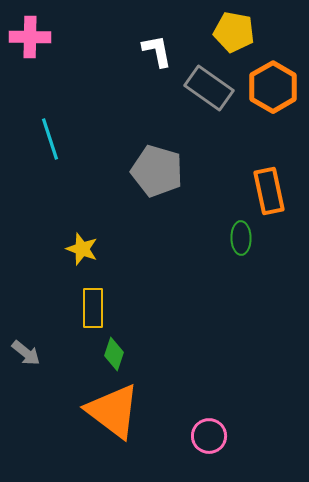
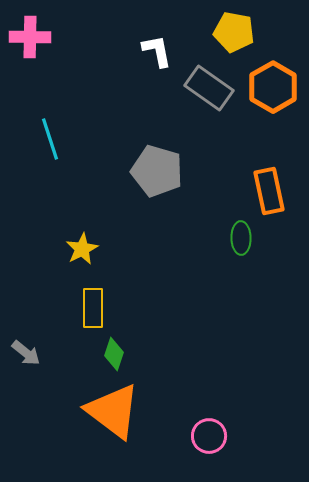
yellow star: rotated 24 degrees clockwise
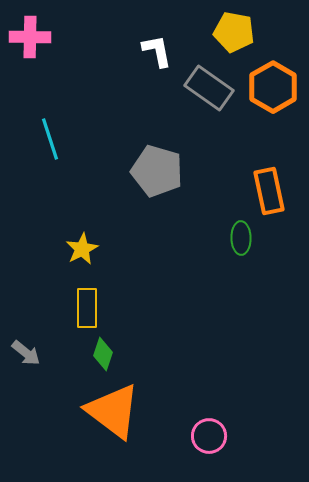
yellow rectangle: moved 6 px left
green diamond: moved 11 px left
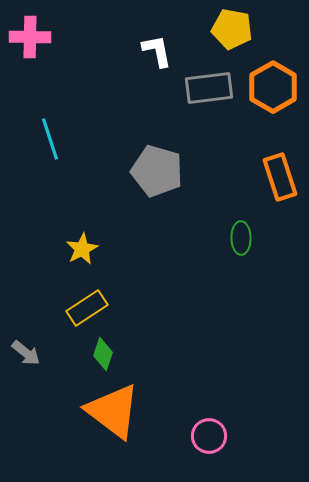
yellow pentagon: moved 2 px left, 3 px up
gray rectangle: rotated 42 degrees counterclockwise
orange rectangle: moved 11 px right, 14 px up; rotated 6 degrees counterclockwise
yellow rectangle: rotated 57 degrees clockwise
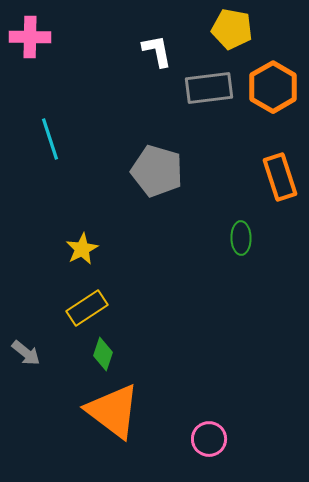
pink circle: moved 3 px down
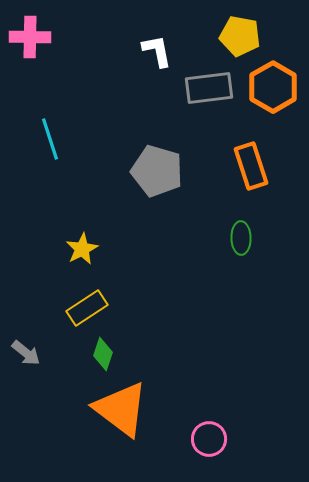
yellow pentagon: moved 8 px right, 7 px down
orange rectangle: moved 29 px left, 11 px up
orange triangle: moved 8 px right, 2 px up
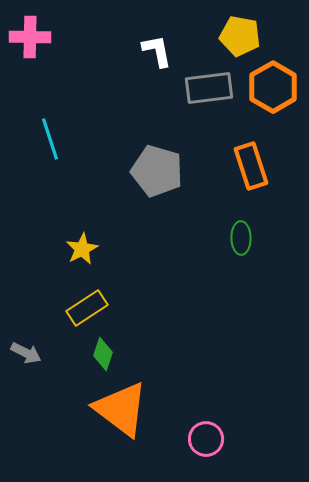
gray arrow: rotated 12 degrees counterclockwise
pink circle: moved 3 px left
